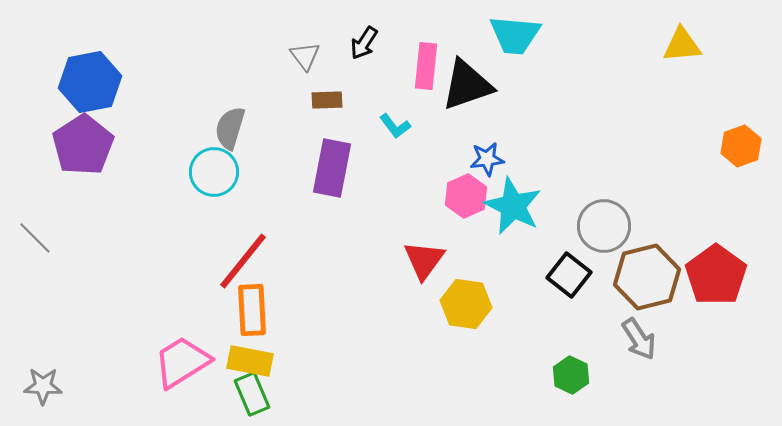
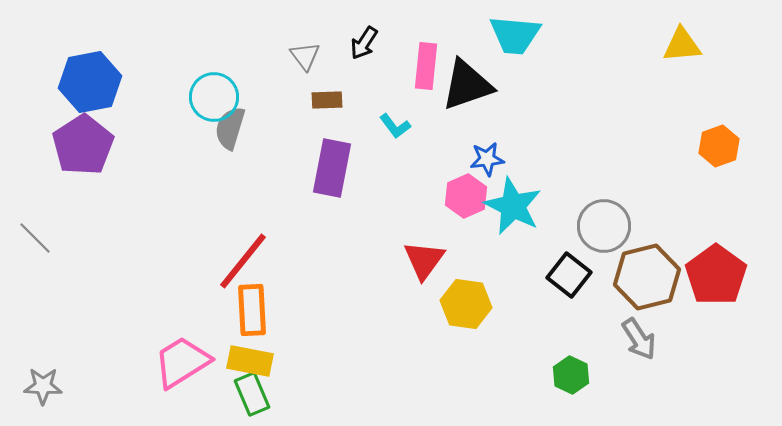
orange hexagon: moved 22 px left
cyan circle: moved 75 px up
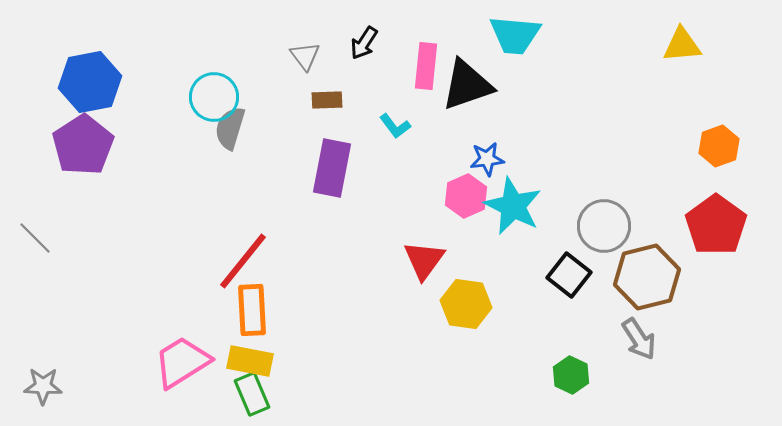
red pentagon: moved 50 px up
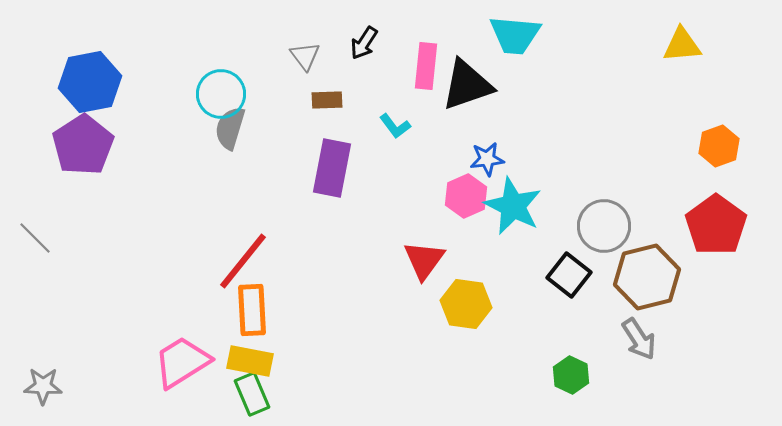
cyan circle: moved 7 px right, 3 px up
